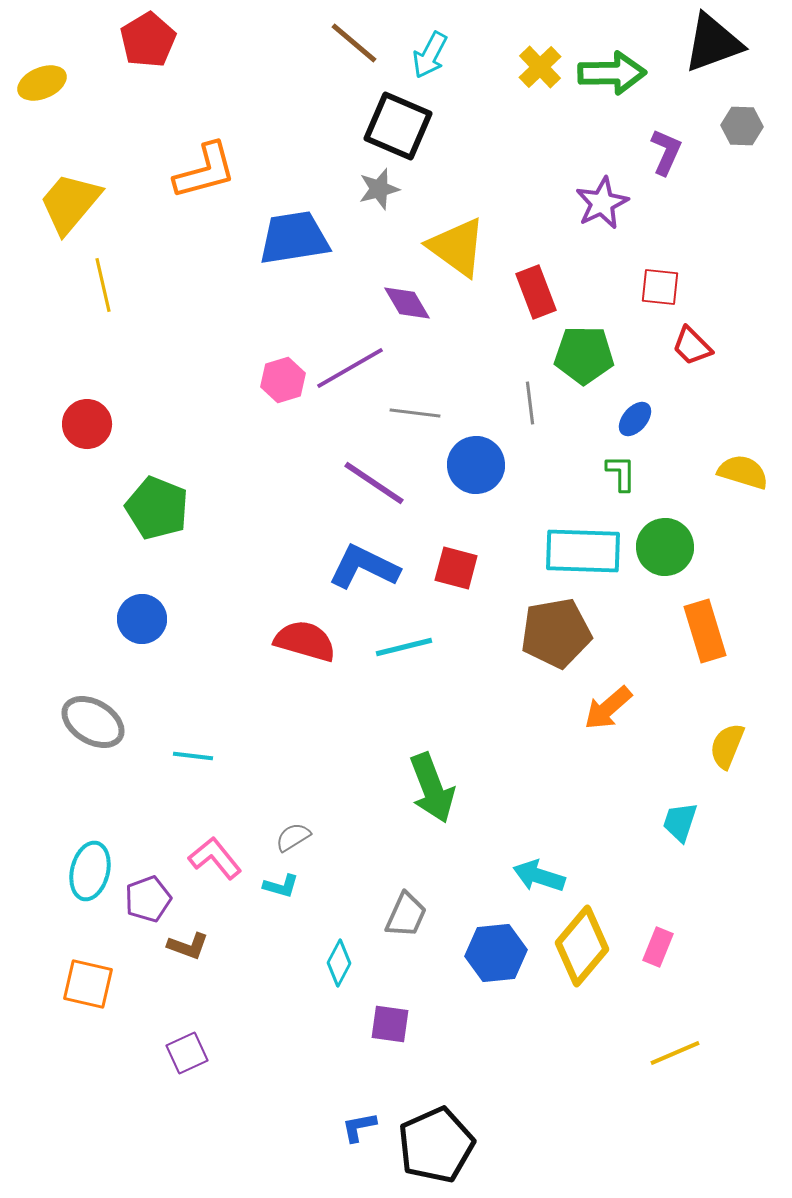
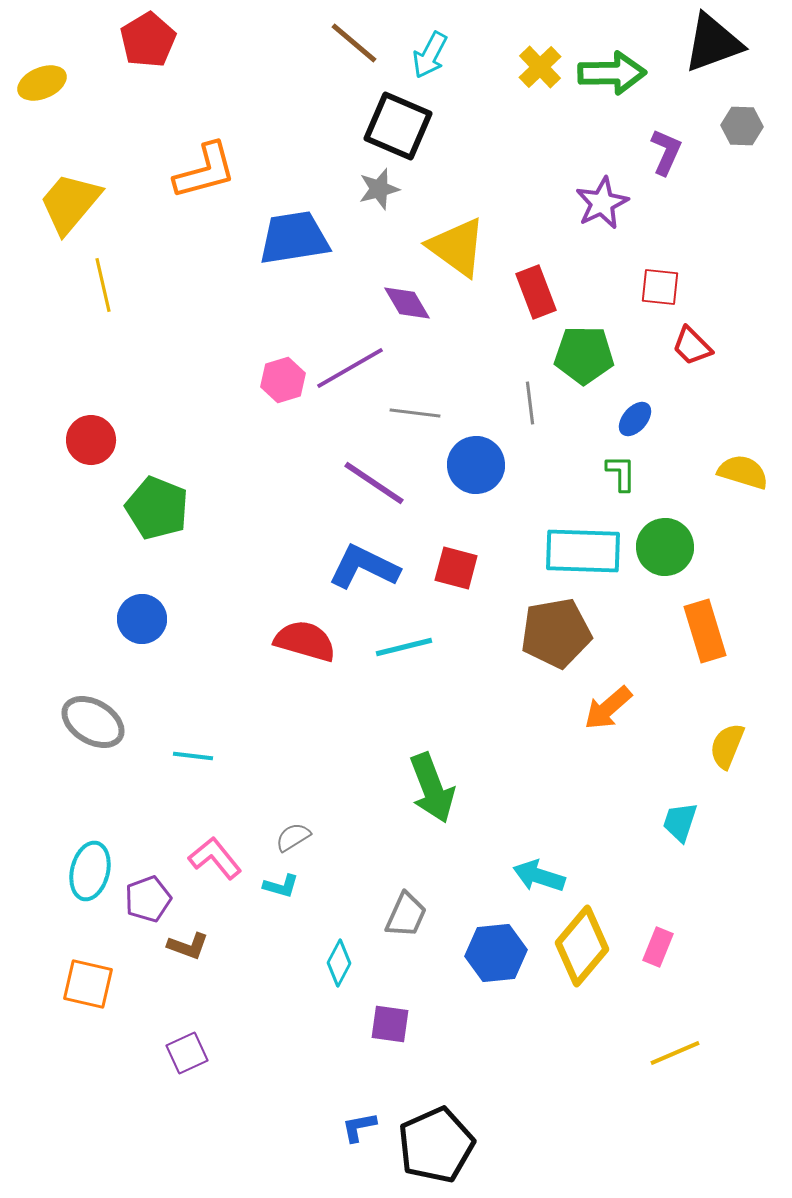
red circle at (87, 424): moved 4 px right, 16 px down
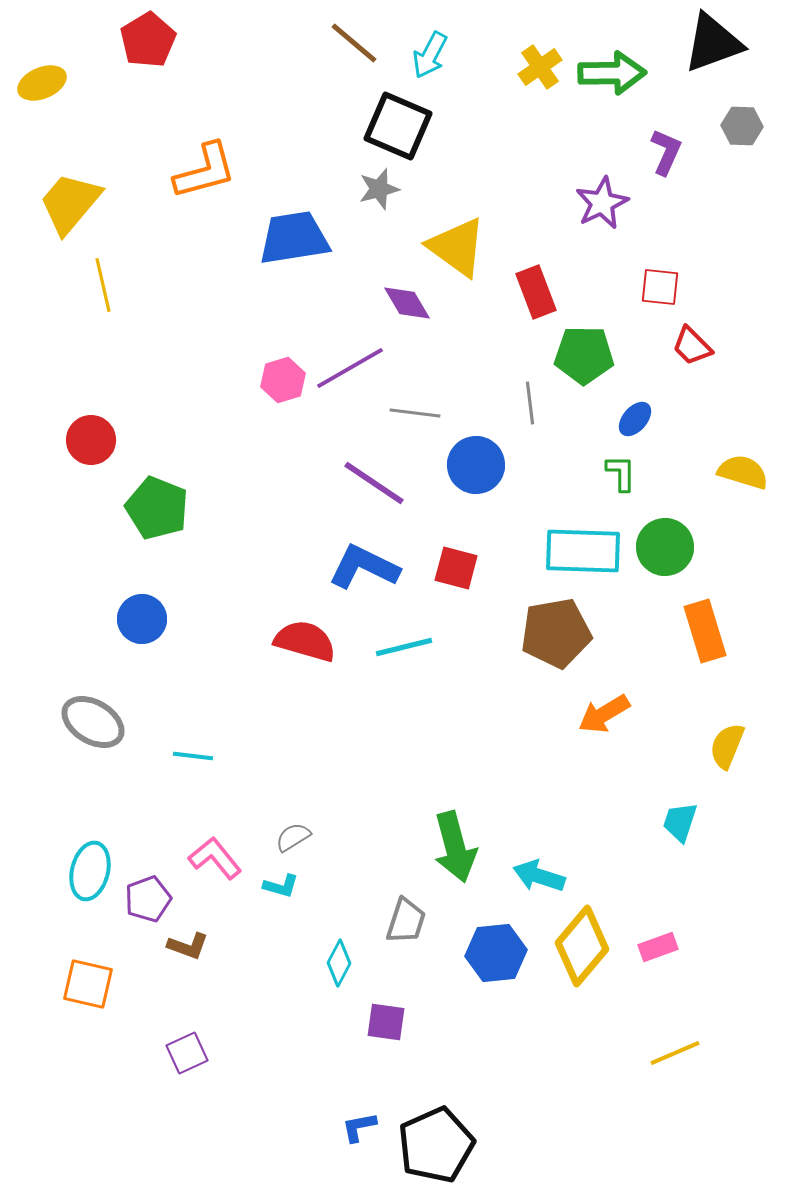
yellow cross at (540, 67): rotated 9 degrees clockwise
orange arrow at (608, 708): moved 4 px left, 6 px down; rotated 10 degrees clockwise
green arrow at (432, 788): moved 23 px right, 59 px down; rotated 6 degrees clockwise
gray trapezoid at (406, 915): moved 6 px down; rotated 6 degrees counterclockwise
pink rectangle at (658, 947): rotated 48 degrees clockwise
purple square at (390, 1024): moved 4 px left, 2 px up
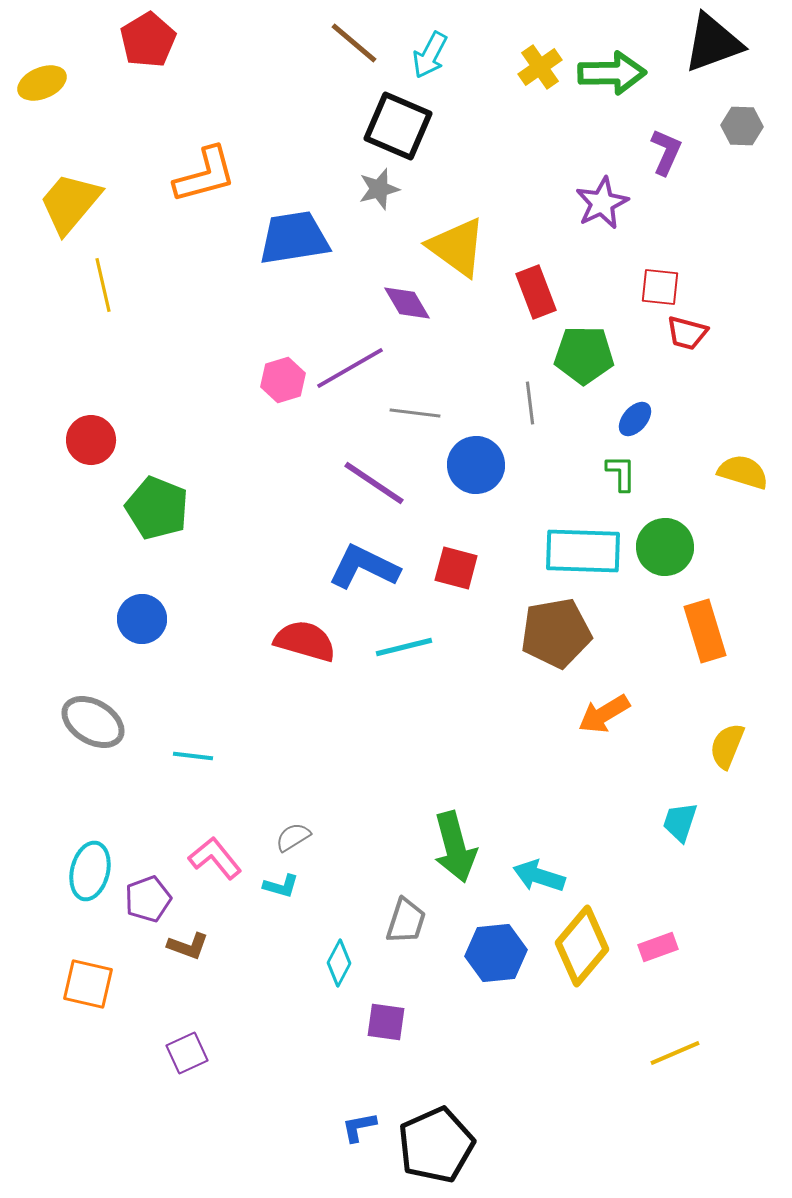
orange L-shape at (205, 171): moved 4 px down
red trapezoid at (692, 346): moved 5 px left, 13 px up; rotated 30 degrees counterclockwise
